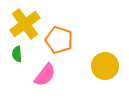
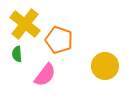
yellow cross: rotated 16 degrees counterclockwise
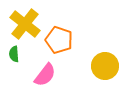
green semicircle: moved 3 px left
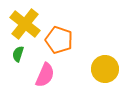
green semicircle: moved 4 px right; rotated 21 degrees clockwise
yellow circle: moved 3 px down
pink semicircle: rotated 15 degrees counterclockwise
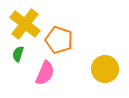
pink semicircle: moved 2 px up
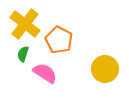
orange pentagon: rotated 8 degrees clockwise
green semicircle: moved 5 px right
pink semicircle: rotated 80 degrees counterclockwise
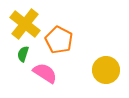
yellow circle: moved 1 px right, 1 px down
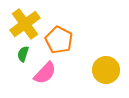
yellow cross: rotated 16 degrees clockwise
pink semicircle: rotated 100 degrees clockwise
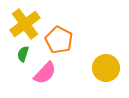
yellow circle: moved 2 px up
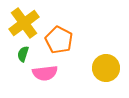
yellow cross: moved 1 px left, 1 px up
pink semicircle: rotated 40 degrees clockwise
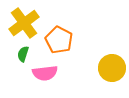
yellow circle: moved 6 px right
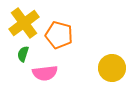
orange pentagon: moved 5 px up; rotated 12 degrees counterclockwise
